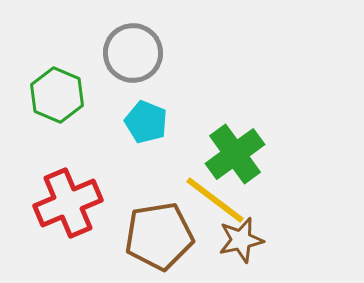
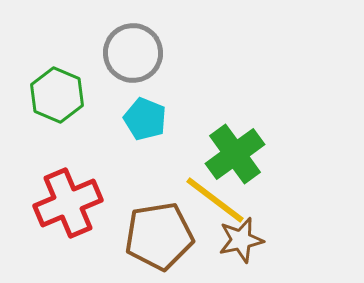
cyan pentagon: moved 1 px left, 3 px up
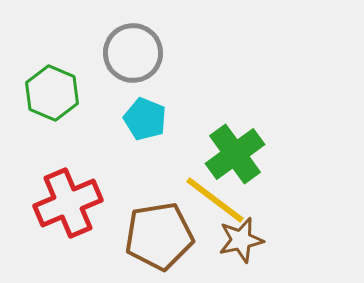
green hexagon: moved 5 px left, 2 px up
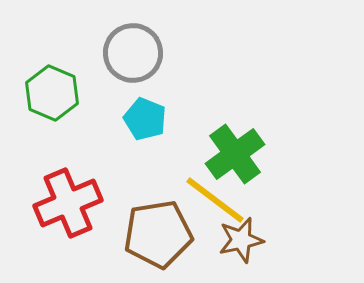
brown pentagon: moved 1 px left, 2 px up
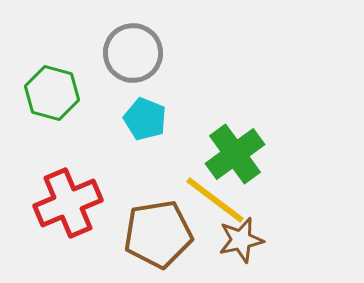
green hexagon: rotated 8 degrees counterclockwise
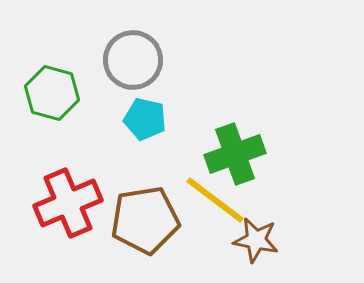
gray circle: moved 7 px down
cyan pentagon: rotated 9 degrees counterclockwise
green cross: rotated 16 degrees clockwise
brown pentagon: moved 13 px left, 14 px up
brown star: moved 15 px right; rotated 24 degrees clockwise
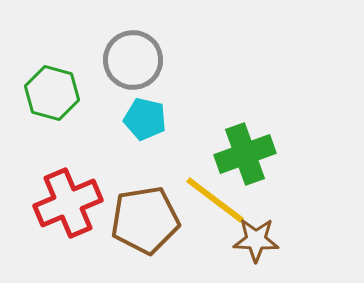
green cross: moved 10 px right
brown star: rotated 9 degrees counterclockwise
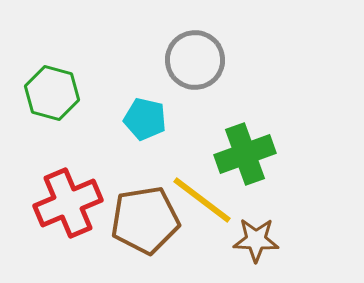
gray circle: moved 62 px right
yellow line: moved 13 px left
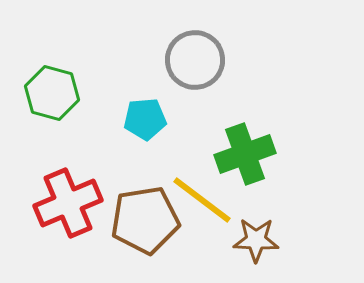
cyan pentagon: rotated 18 degrees counterclockwise
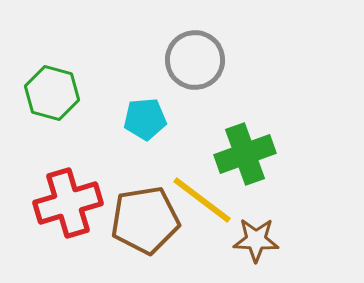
red cross: rotated 6 degrees clockwise
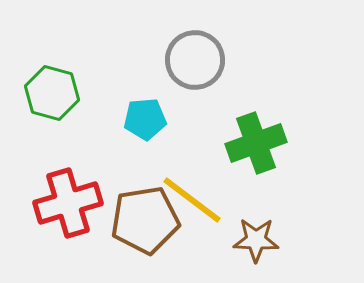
green cross: moved 11 px right, 11 px up
yellow line: moved 10 px left
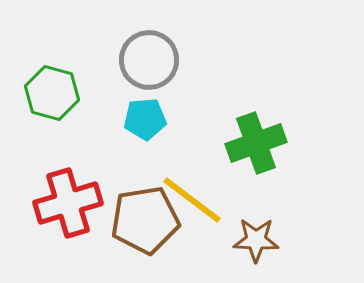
gray circle: moved 46 px left
